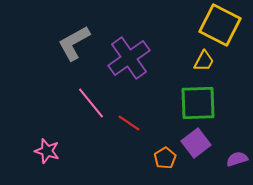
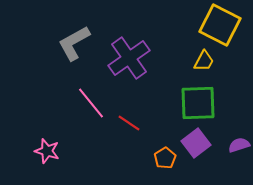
purple semicircle: moved 2 px right, 14 px up
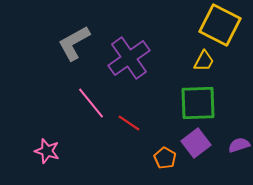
orange pentagon: rotated 10 degrees counterclockwise
